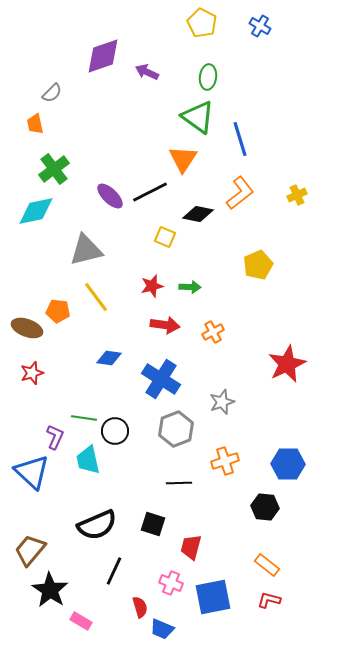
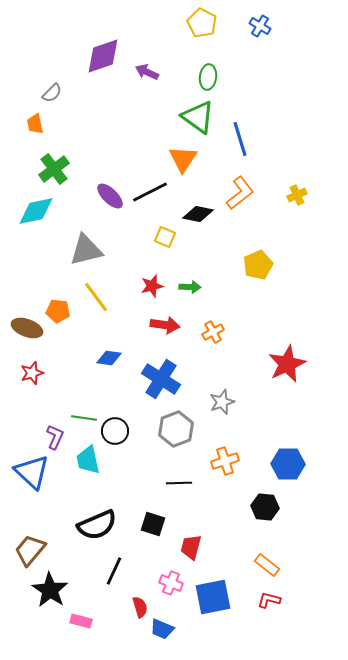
pink rectangle at (81, 621): rotated 15 degrees counterclockwise
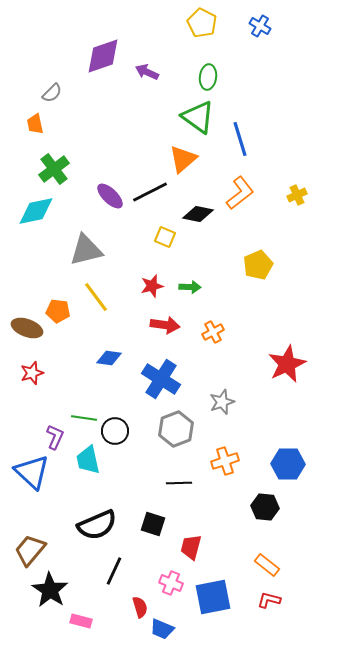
orange triangle at (183, 159): rotated 16 degrees clockwise
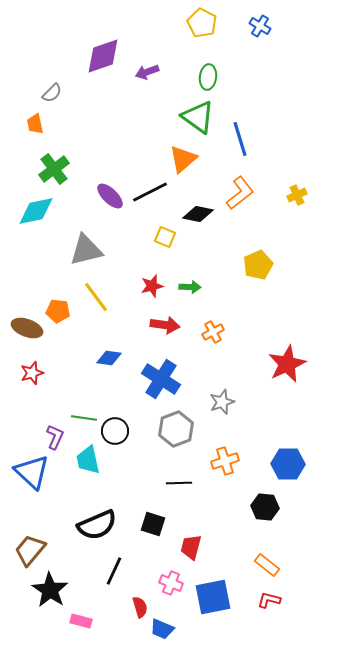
purple arrow at (147, 72): rotated 45 degrees counterclockwise
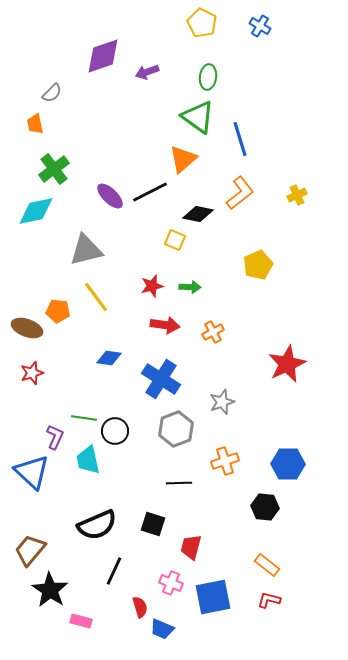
yellow square at (165, 237): moved 10 px right, 3 px down
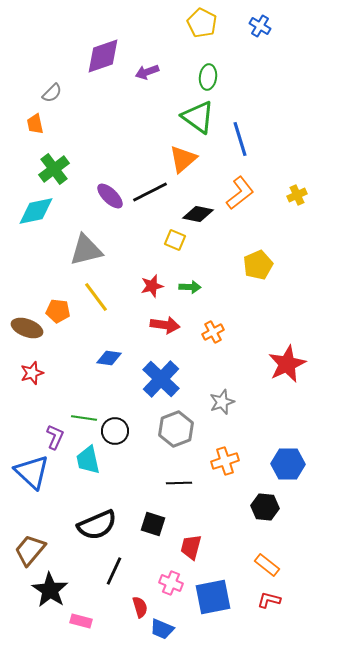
blue cross at (161, 379): rotated 12 degrees clockwise
